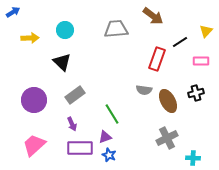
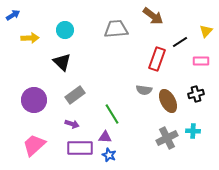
blue arrow: moved 3 px down
black cross: moved 1 px down
purple arrow: rotated 48 degrees counterclockwise
purple triangle: rotated 24 degrees clockwise
cyan cross: moved 27 px up
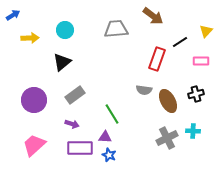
black triangle: rotated 36 degrees clockwise
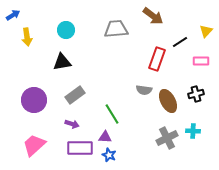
cyan circle: moved 1 px right
yellow arrow: moved 3 px left, 1 px up; rotated 84 degrees clockwise
black triangle: rotated 30 degrees clockwise
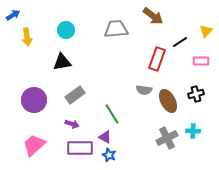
purple triangle: rotated 24 degrees clockwise
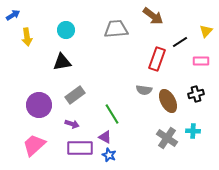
purple circle: moved 5 px right, 5 px down
gray cross: rotated 30 degrees counterclockwise
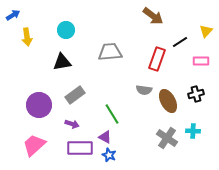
gray trapezoid: moved 6 px left, 23 px down
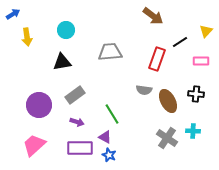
blue arrow: moved 1 px up
black cross: rotated 21 degrees clockwise
purple arrow: moved 5 px right, 2 px up
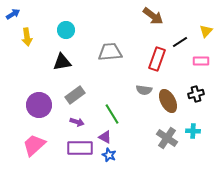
black cross: rotated 21 degrees counterclockwise
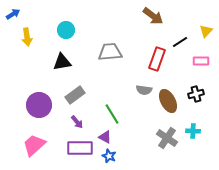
purple arrow: rotated 32 degrees clockwise
blue star: moved 1 px down
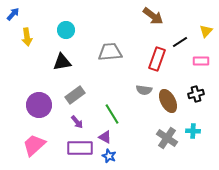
blue arrow: rotated 16 degrees counterclockwise
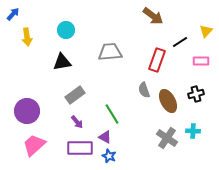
red rectangle: moved 1 px down
gray semicircle: rotated 63 degrees clockwise
purple circle: moved 12 px left, 6 px down
